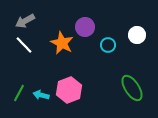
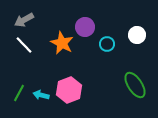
gray arrow: moved 1 px left, 1 px up
cyan circle: moved 1 px left, 1 px up
green ellipse: moved 3 px right, 3 px up
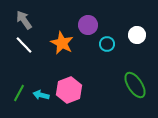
gray arrow: rotated 84 degrees clockwise
purple circle: moved 3 px right, 2 px up
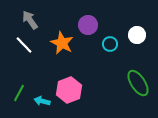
gray arrow: moved 6 px right
cyan circle: moved 3 px right
green ellipse: moved 3 px right, 2 px up
cyan arrow: moved 1 px right, 6 px down
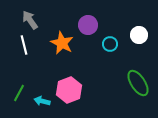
white circle: moved 2 px right
white line: rotated 30 degrees clockwise
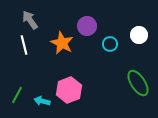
purple circle: moved 1 px left, 1 px down
green line: moved 2 px left, 2 px down
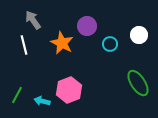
gray arrow: moved 3 px right
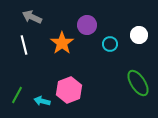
gray arrow: moved 1 px left, 3 px up; rotated 30 degrees counterclockwise
purple circle: moved 1 px up
orange star: rotated 10 degrees clockwise
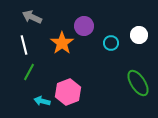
purple circle: moved 3 px left, 1 px down
cyan circle: moved 1 px right, 1 px up
pink hexagon: moved 1 px left, 2 px down
green line: moved 12 px right, 23 px up
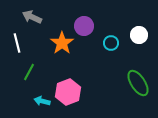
white line: moved 7 px left, 2 px up
